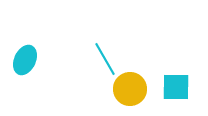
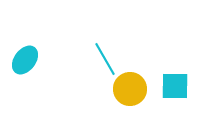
cyan ellipse: rotated 12 degrees clockwise
cyan square: moved 1 px left, 1 px up
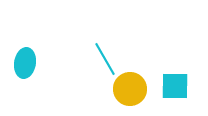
cyan ellipse: moved 3 px down; rotated 28 degrees counterclockwise
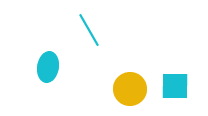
cyan line: moved 16 px left, 29 px up
cyan ellipse: moved 23 px right, 4 px down
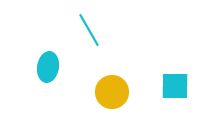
yellow circle: moved 18 px left, 3 px down
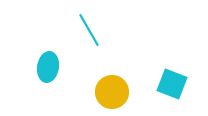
cyan square: moved 3 px left, 2 px up; rotated 20 degrees clockwise
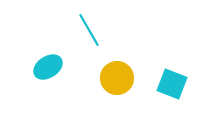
cyan ellipse: rotated 48 degrees clockwise
yellow circle: moved 5 px right, 14 px up
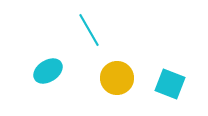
cyan ellipse: moved 4 px down
cyan square: moved 2 px left
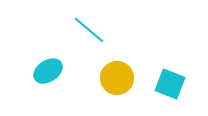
cyan line: rotated 20 degrees counterclockwise
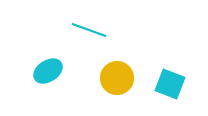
cyan line: rotated 20 degrees counterclockwise
